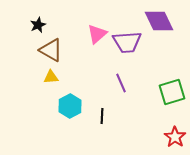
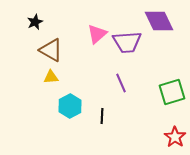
black star: moved 3 px left, 3 px up
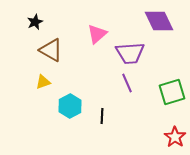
purple trapezoid: moved 3 px right, 11 px down
yellow triangle: moved 8 px left, 5 px down; rotated 14 degrees counterclockwise
purple line: moved 6 px right
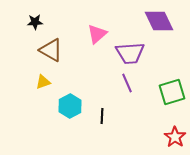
black star: rotated 21 degrees clockwise
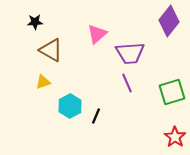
purple diamond: moved 10 px right; rotated 64 degrees clockwise
black line: moved 6 px left; rotated 21 degrees clockwise
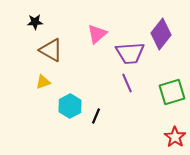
purple diamond: moved 8 px left, 13 px down
